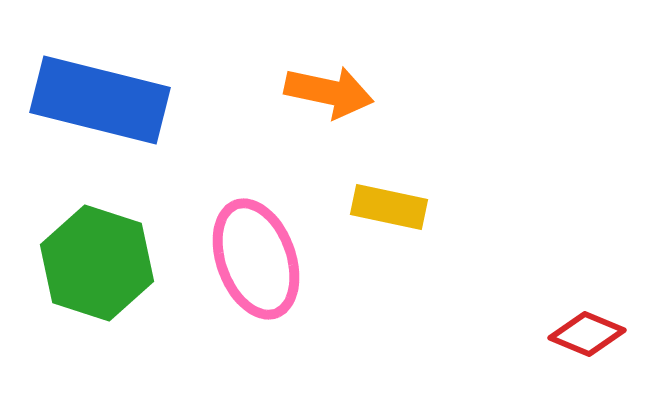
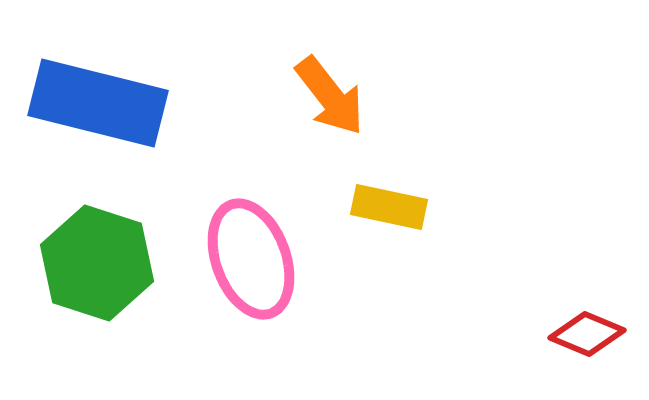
orange arrow: moved 1 px right, 4 px down; rotated 40 degrees clockwise
blue rectangle: moved 2 px left, 3 px down
pink ellipse: moved 5 px left
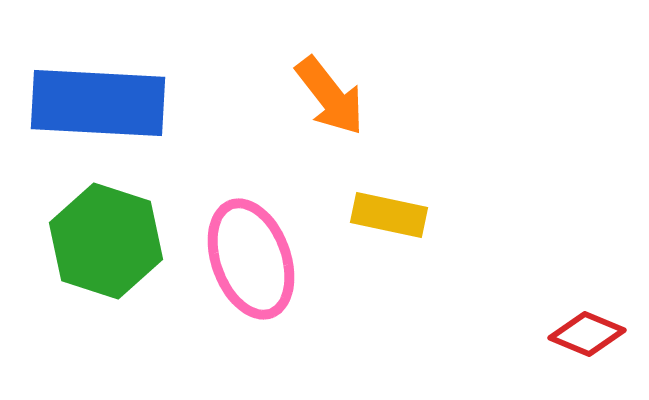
blue rectangle: rotated 11 degrees counterclockwise
yellow rectangle: moved 8 px down
green hexagon: moved 9 px right, 22 px up
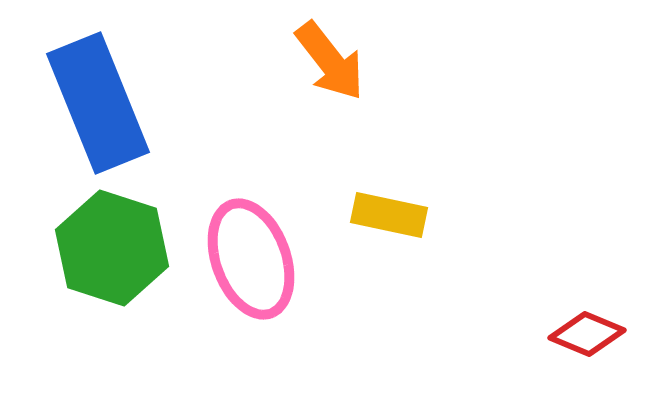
orange arrow: moved 35 px up
blue rectangle: rotated 65 degrees clockwise
green hexagon: moved 6 px right, 7 px down
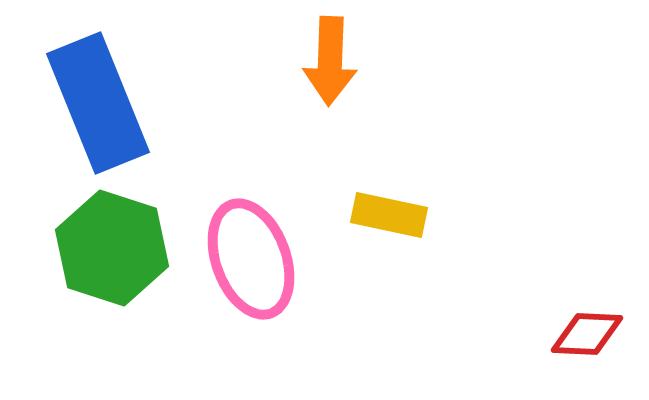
orange arrow: rotated 40 degrees clockwise
red diamond: rotated 20 degrees counterclockwise
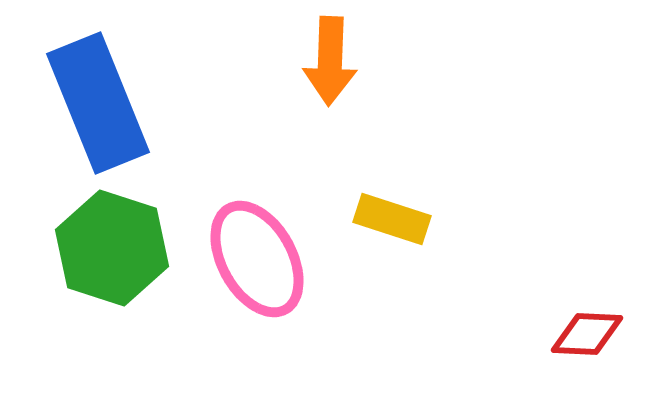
yellow rectangle: moved 3 px right, 4 px down; rotated 6 degrees clockwise
pink ellipse: moved 6 px right; rotated 9 degrees counterclockwise
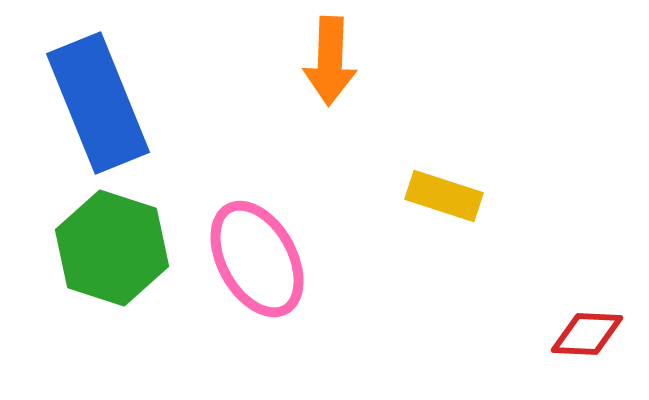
yellow rectangle: moved 52 px right, 23 px up
